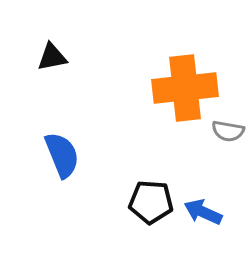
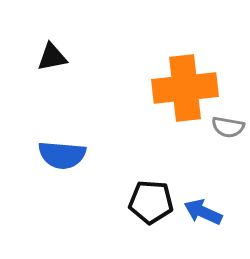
gray semicircle: moved 4 px up
blue semicircle: rotated 117 degrees clockwise
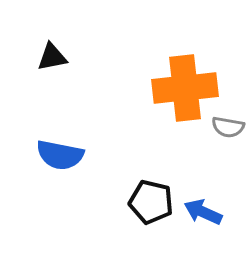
blue semicircle: moved 2 px left; rotated 6 degrees clockwise
black pentagon: rotated 9 degrees clockwise
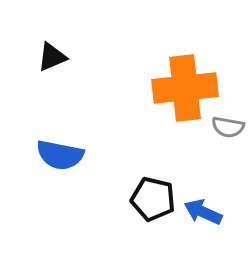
black triangle: rotated 12 degrees counterclockwise
black pentagon: moved 2 px right, 3 px up
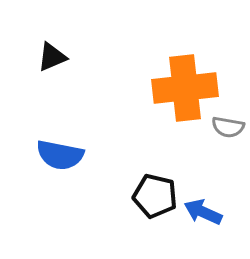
black pentagon: moved 2 px right, 3 px up
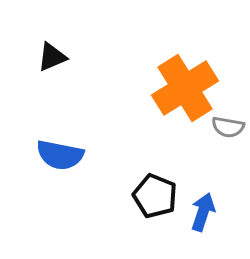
orange cross: rotated 26 degrees counterclockwise
black pentagon: rotated 9 degrees clockwise
blue arrow: rotated 84 degrees clockwise
